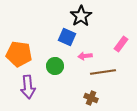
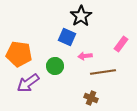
purple arrow: moved 4 px up; rotated 60 degrees clockwise
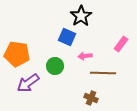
orange pentagon: moved 2 px left
brown line: moved 1 px down; rotated 10 degrees clockwise
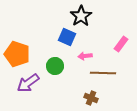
orange pentagon: rotated 10 degrees clockwise
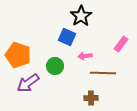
orange pentagon: moved 1 px right, 1 px down
brown cross: rotated 24 degrees counterclockwise
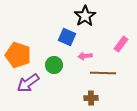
black star: moved 4 px right
green circle: moved 1 px left, 1 px up
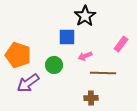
blue square: rotated 24 degrees counterclockwise
pink arrow: rotated 16 degrees counterclockwise
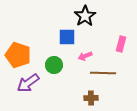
pink rectangle: rotated 21 degrees counterclockwise
